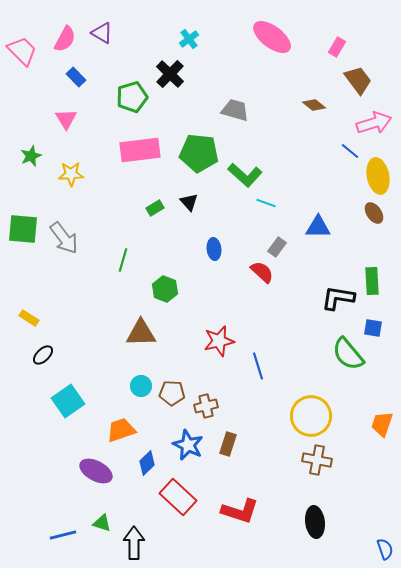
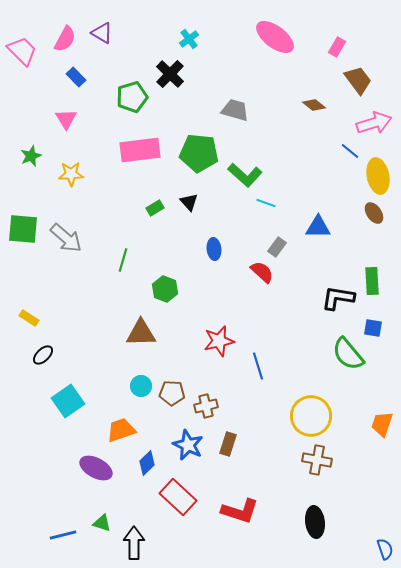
pink ellipse at (272, 37): moved 3 px right
gray arrow at (64, 238): moved 2 px right; rotated 12 degrees counterclockwise
purple ellipse at (96, 471): moved 3 px up
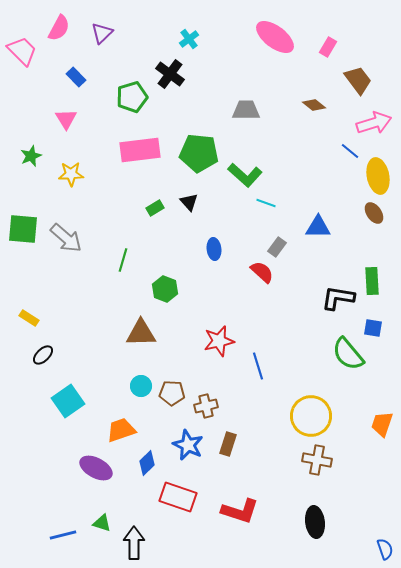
purple triangle at (102, 33): rotated 45 degrees clockwise
pink semicircle at (65, 39): moved 6 px left, 11 px up
pink rectangle at (337, 47): moved 9 px left
black cross at (170, 74): rotated 8 degrees counterclockwise
gray trapezoid at (235, 110): moved 11 px right; rotated 16 degrees counterclockwise
red rectangle at (178, 497): rotated 24 degrees counterclockwise
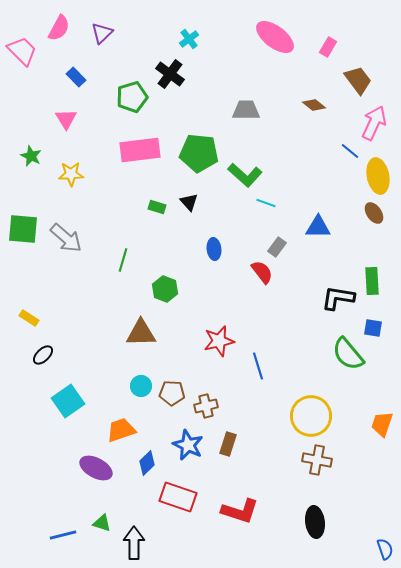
pink arrow at (374, 123): rotated 48 degrees counterclockwise
green star at (31, 156): rotated 25 degrees counterclockwise
green rectangle at (155, 208): moved 2 px right, 1 px up; rotated 48 degrees clockwise
red semicircle at (262, 272): rotated 10 degrees clockwise
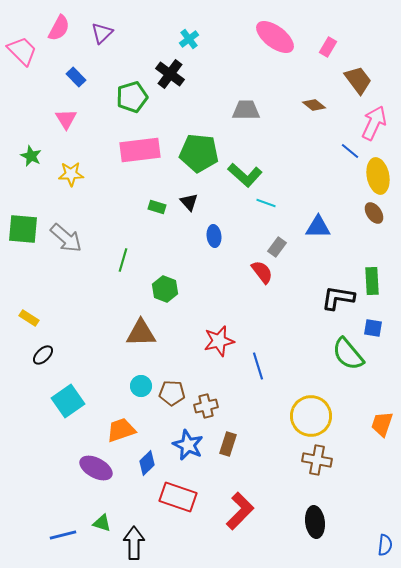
blue ellipse at (214, 249): moved 13 px up
red L-shape at (240, 511): rotated 63 degrees counterclockwise
blue semicircle at (385, 549): moved 4 px up; rotated 25 degrees clockwise
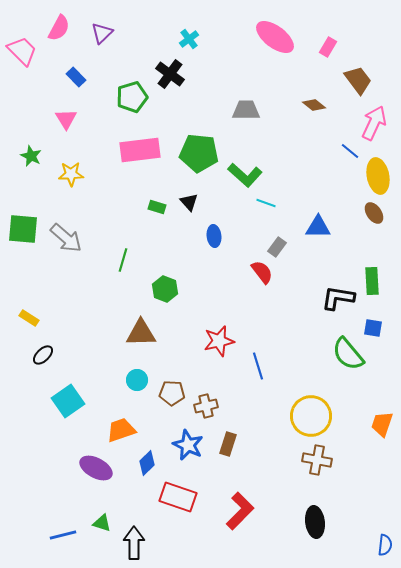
cyan circle at (141, 386): moved 4 px left, 6 px up
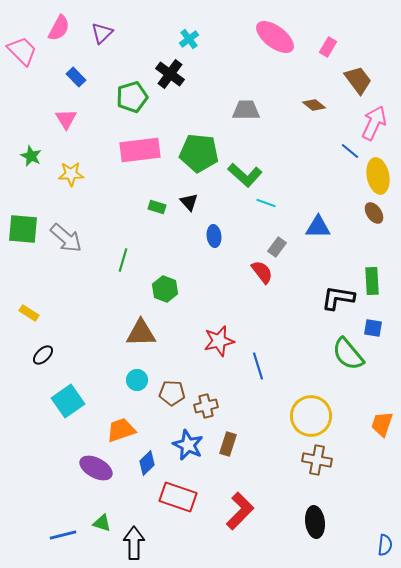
yellow rectangle at (29, 318): moved 5 px up
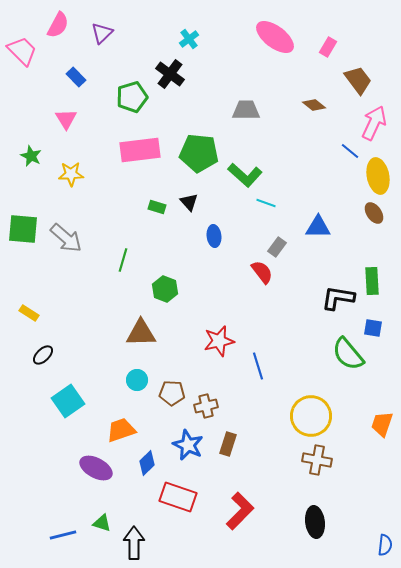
pink semicircle at (59, 28): moved 1 px left, 3 px up
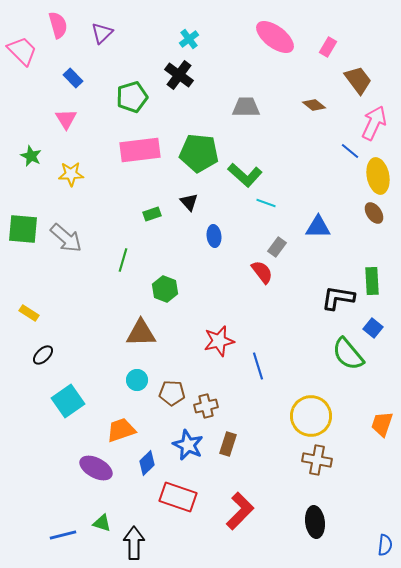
pink semicircle at (58, 25): rotated 44 degrees counterclockwise
black cross at (170, 74): moved 9 px right, 1 px down
blue rectangle at (76, 77): moved 3 px left, 1 px down
gray trapezoid at (246, 110): moved 3 px up
green rectangle at (157, 207): moved 5 px left, 7 px down; rotated 36 degrees counterclockwise
blue square at (373, 328): rotated 30 degrees clockwise
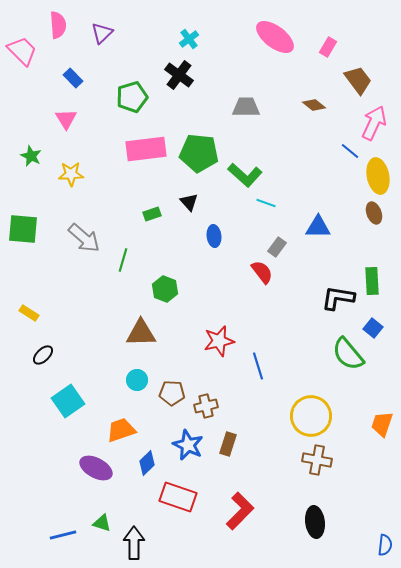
pink semicircle at (58, 25): rotated 12 degrees clockwise
pink rectangle at (140, 150): moved 6 px right, 1 px up
brown ellipse at (374, 213): rotated 15 degrees clockwise
gray arrow at (66, 238): moved 18 px right
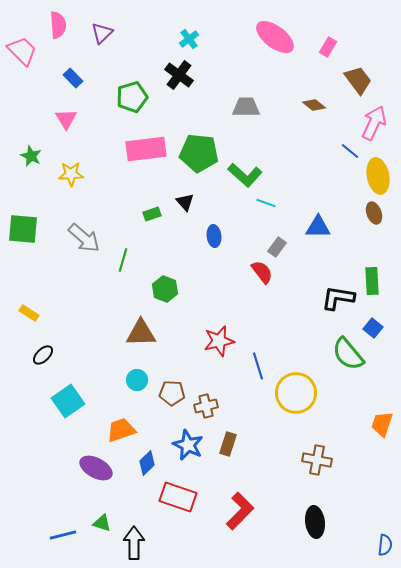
black triangle at (189, 202): moved 4 px left
yellow circle at (311, 416): moved 15 px left, 23 px up
